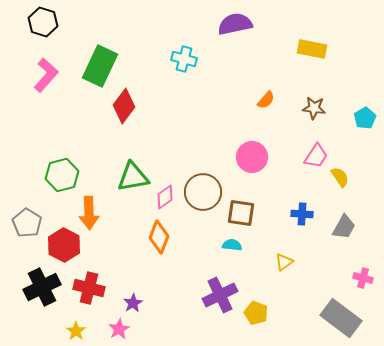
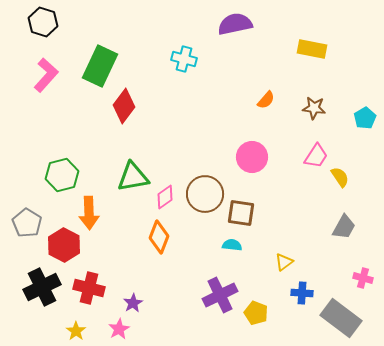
brown circle: moved 2 px right, 2 px down
blue cross: moved 79 px down
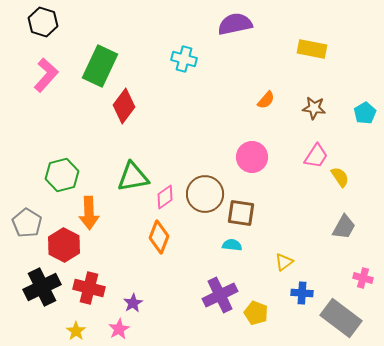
cyan pentagon: moved 5 px up
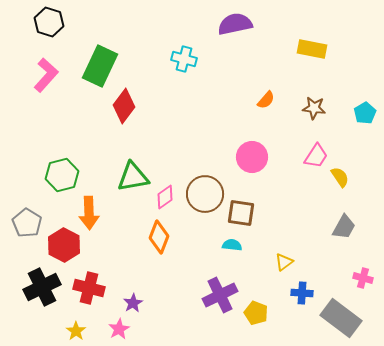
black hexagon: moved 6 px right
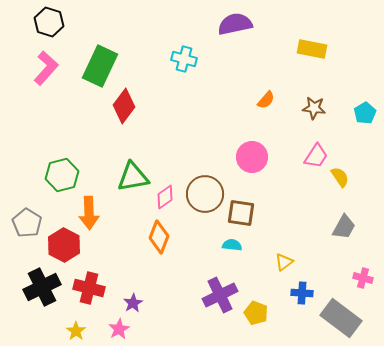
pink L-shape: moved 7 px up
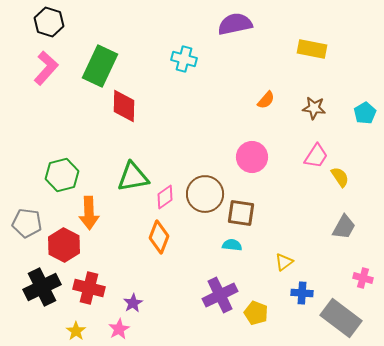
red diamond: rotated 36 degrees counterclockwise
gray pentagon: rotated 24 degrees counterclockwise
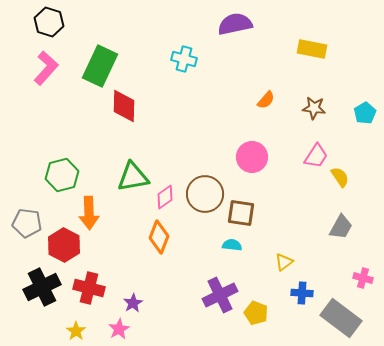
gray trapezoid: moved 3 px left
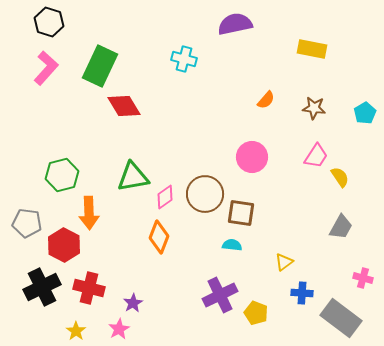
red diamond: rotated 32 degrees counterclockwise
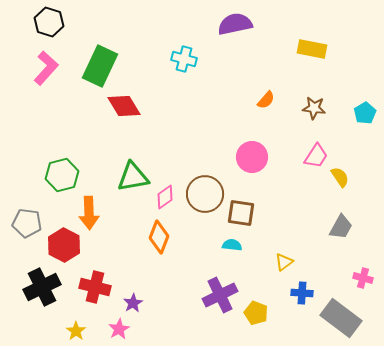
red cross: moved 6 px right, 1 px up
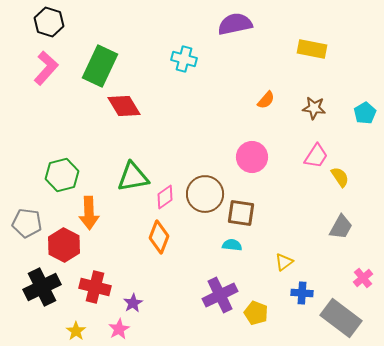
pink cross: rotated 36 degrees clockwise
